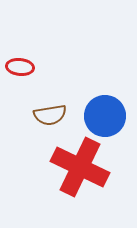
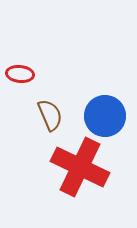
red ellipse: moved 7 px down
brown semicircle: rotated 104 degrees counterclockwise
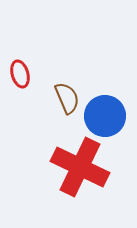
red ellipse: rotated 68 degrees clockwise
brown semicircle: moved 17 px right, 17 px up
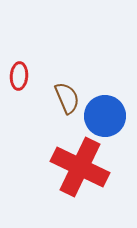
red ellipse: moved 1 px left, 2 px down; rotated 20 degrees clockwise
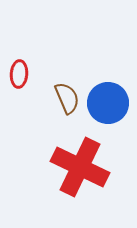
red ellipse: moved 2 px up
blue circle: moved 3 px right, 13 px up
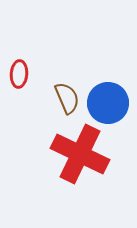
red cross: moved 13 px up
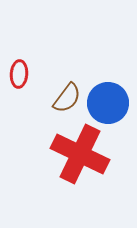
brown semicircle: rotated 60 degrees clockwise
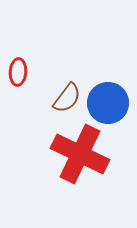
red ellipse: moved 1 px left, 2 px up
